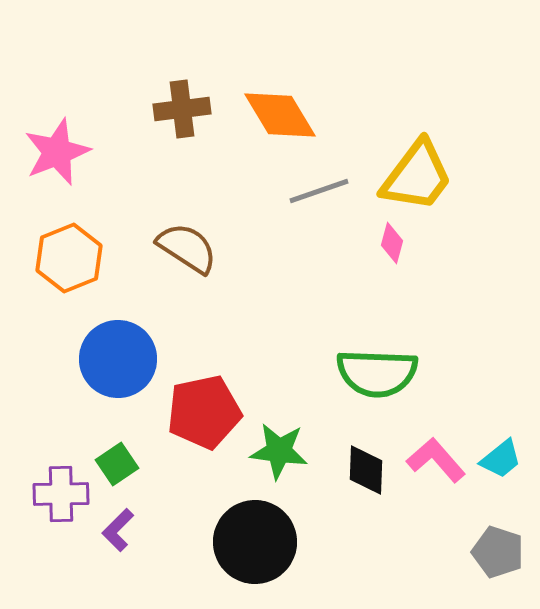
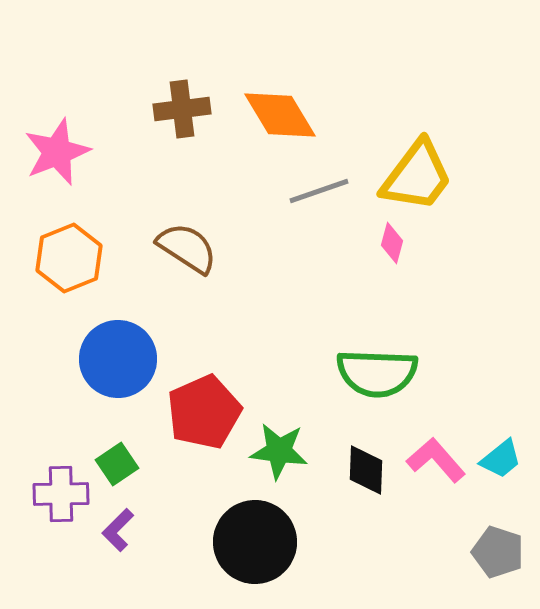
red pentagon: rotated 12 degrees counterclockwise
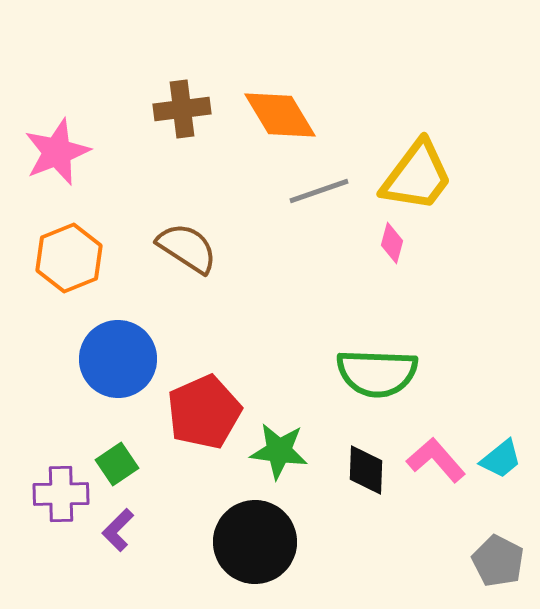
gray pentagon: moved 9 px down; rotated 9 degrees clockwise
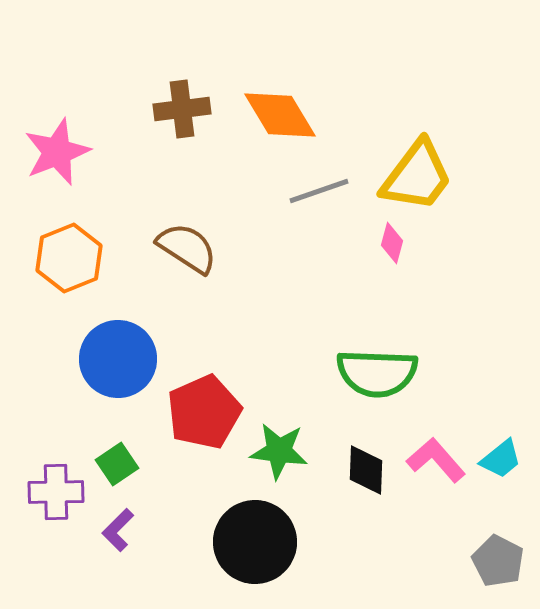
purple cross: moved 5 px left, 2 px up
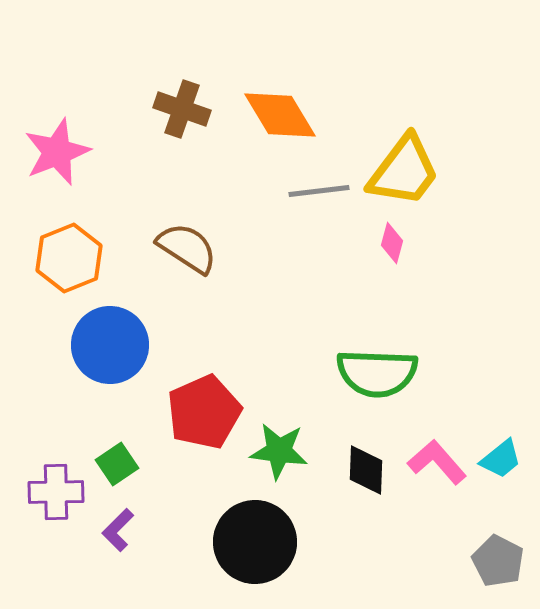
brown cross: rotated 26 degrees clockwise
yellow trapezoid: moved 13 px left, 5 px up
gray line: rotated 12 degrees clockwise
blue circle: moved 8 px left, 14 px up
pink L-shape: moved 1 px right, 2 px down
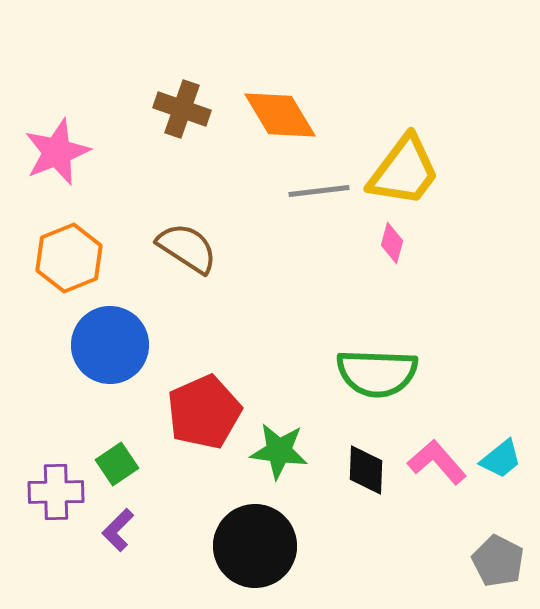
black circle: moved 4 px down
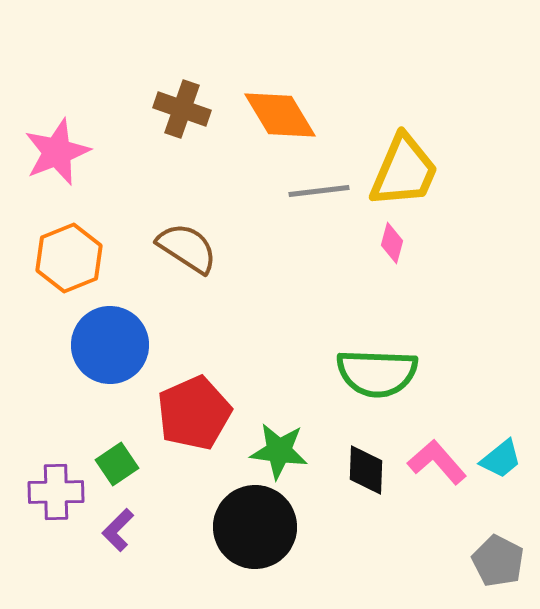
yellow trapezoid: rotated 14 degrees counterclockwise
red pentagon: moved 10 px left, 1 px down
black circle: moved 19 px up
